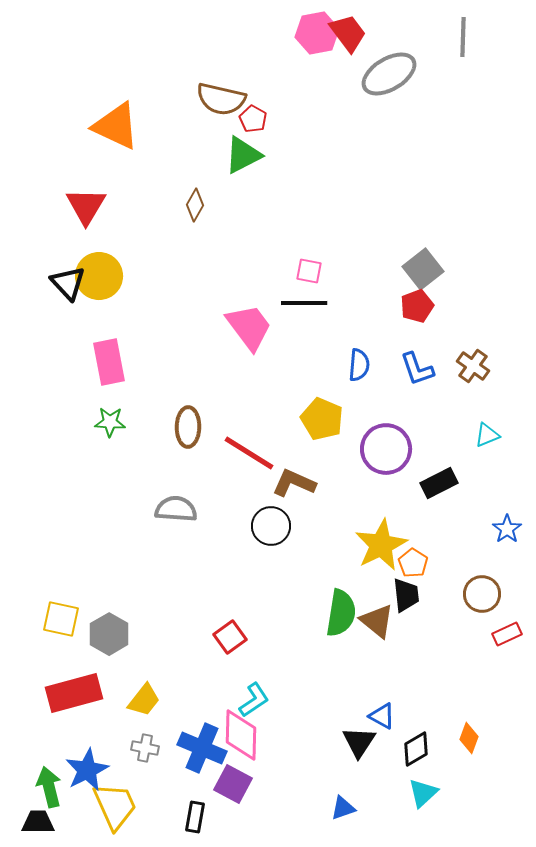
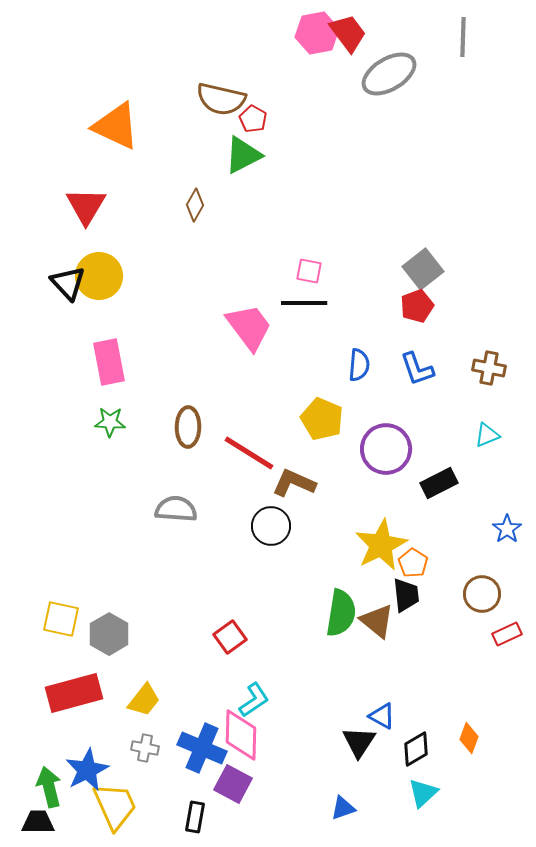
brown cross at (473, 366): moved 16 px right, 2 px down; rotated 24 degrees counterclockwise
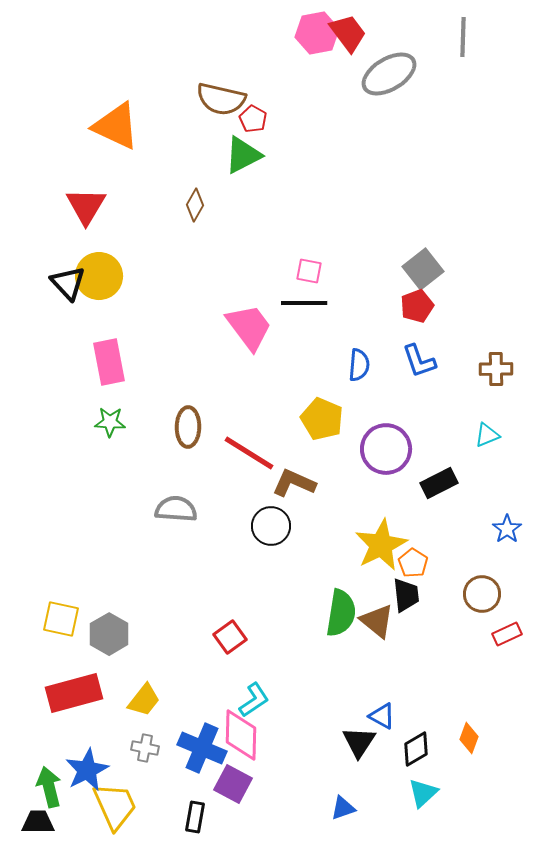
brown cross at (489, 368): moved 7 px right, 1 px down; rotated 12 degrees counterclockwise
blue L-shape at (417, 369): moved 2 px right, 8 px up
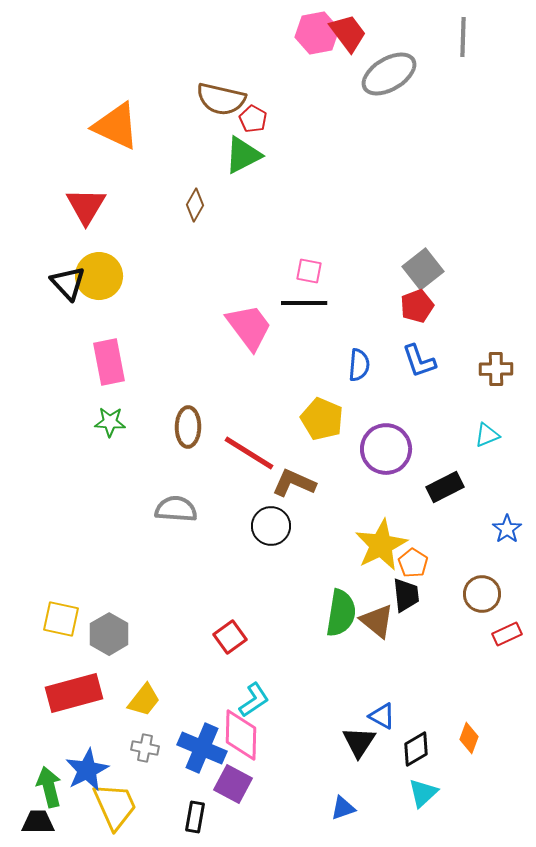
black rectangle at (439, 483): moved 6 px right, 4 px down
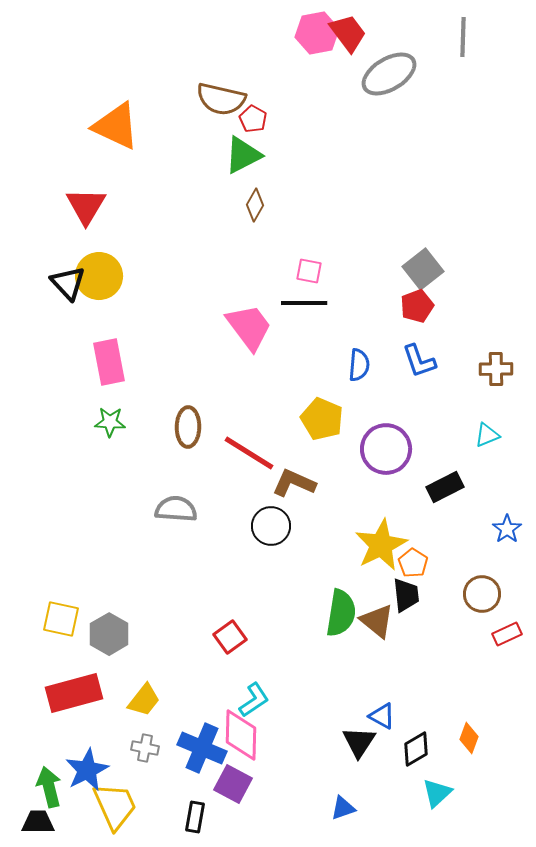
brown diamond at (195, 205): moved 60 px right
cyan triangle at (423, 793): moved 14 px right
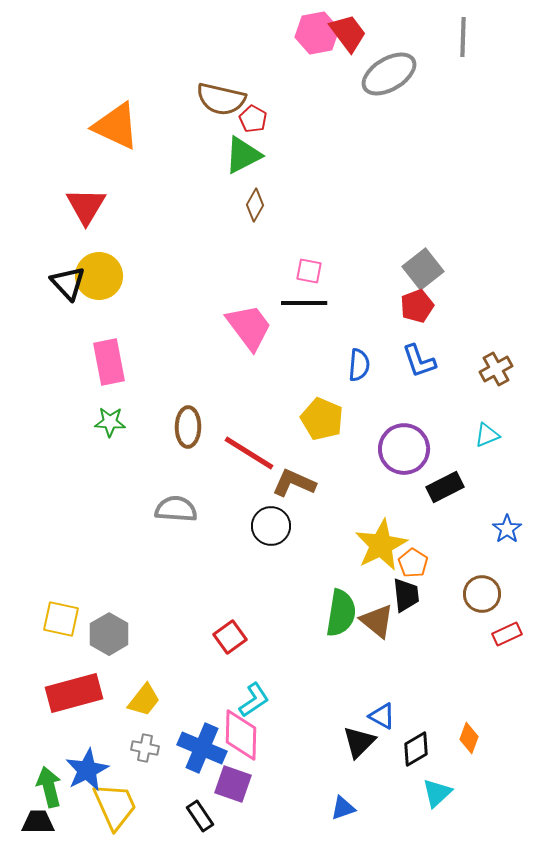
brown cross at (496, 369): rotated 28 degrees counterclockwise
purple circle at (386, 449): moved 18 px right
black triangle at (359, 742): rotated 12 degrees clockwise
purple square at (233, 784): rotated 9 degrees counterclockwise
black rectangle at (195, 817): moved 5 px right, 1 px up; rotated 44 degrees counterclockwise
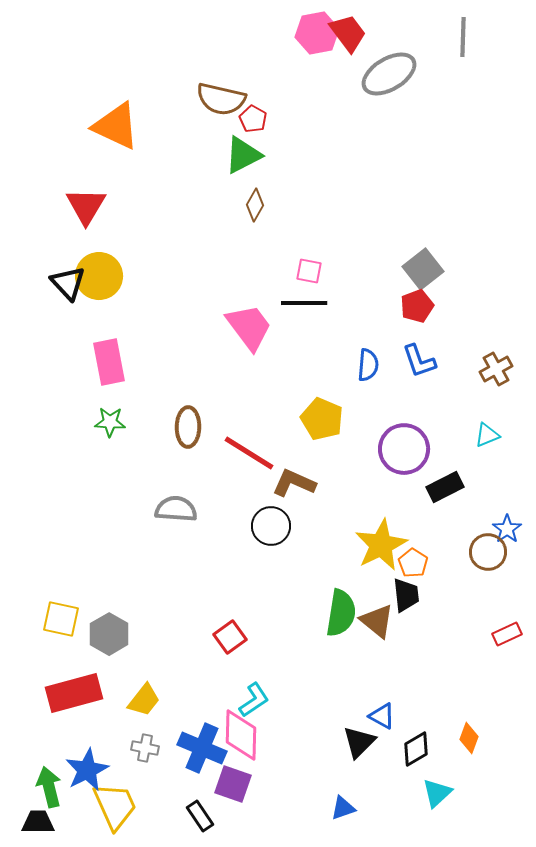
blue semicircle at (359, 365): moved 9 px right
brown circle at (482, 594): moved 6 px right, 42 px up
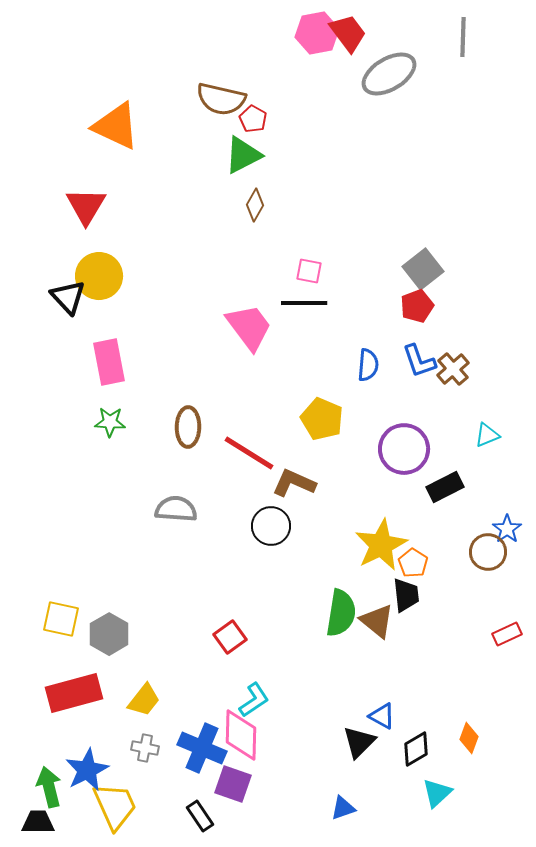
black triangle at (68, 283): moved 14 px down
brown cross at (496, 369): moved 43 px left; rotated 12 degrees counterclockwise
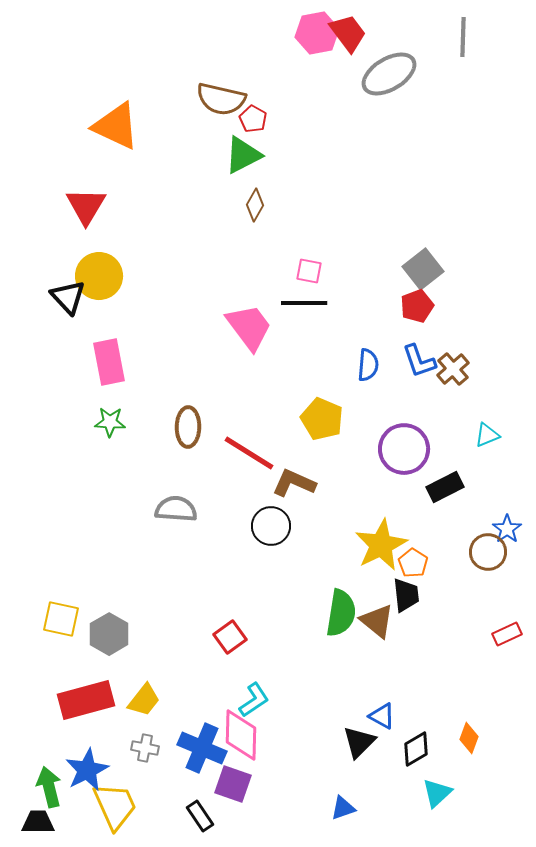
red rectangle at (74, 693): moved 12 px right, 7 px down
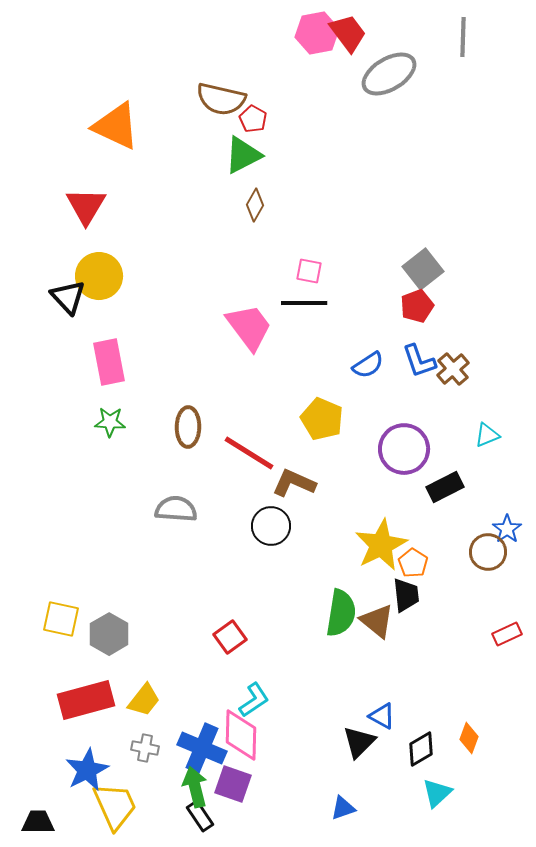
blue semicircle at (368, 365): rotated 52 degrees clockwise
black diamond at (416, 749): moved 5 px right
green arrow at (49, 787): moved 146 px right
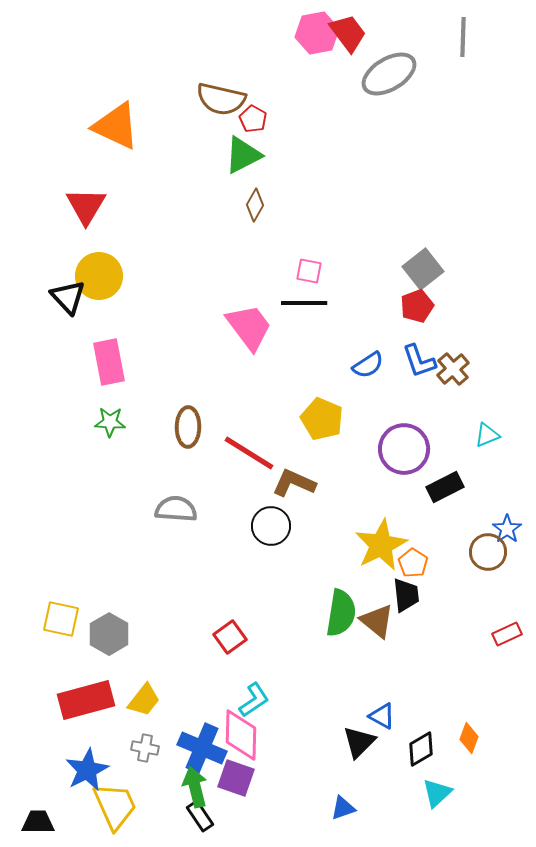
purple square at (233, 784): moved 3 px right, 6 px up
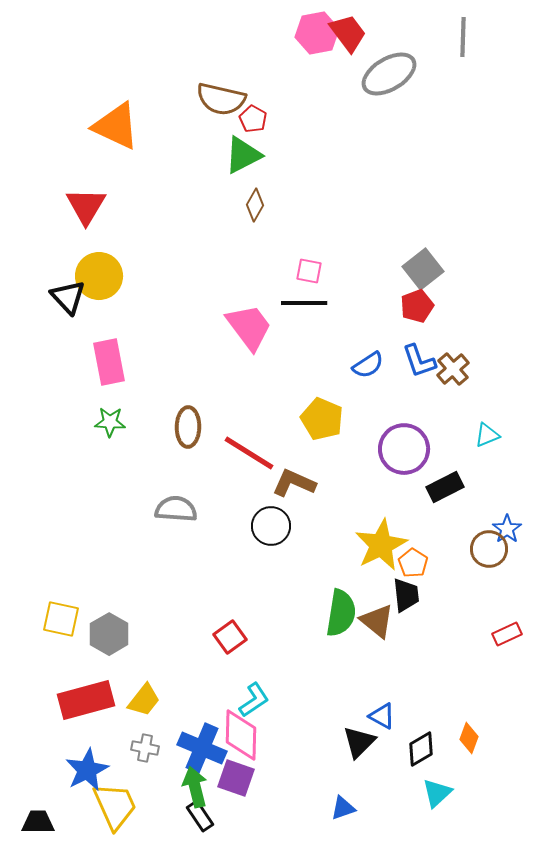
brown circle at (488, 552): moved 1 px right, 3 px up
